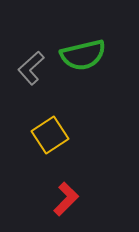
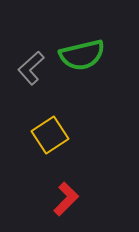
green semicircle: moved 1 px left
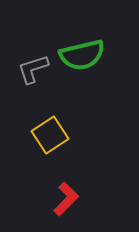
gray L-shape: moved 2 px right, 1 px down; rotated 24 degrees clockwise
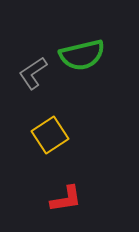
gray L-shape: moved 4 px down; rotated 16 degrees counterclockwise
red L-shape: rotated 36 degrees clockwise
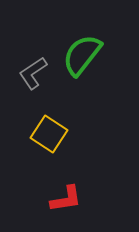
green semicircle: rotated 141 degrees clockwise
yellow square: moved 1 px left, 1 px up; rotated 24 degrees counterclockwise
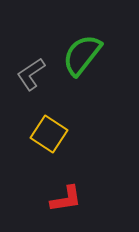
gray L-shape: moved 2 px left, 1 px down
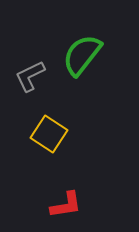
gray L-shape: moved 1 px left, 2 px down; rotated 8 degrees clockwise
red L-shape: moved 6 px down
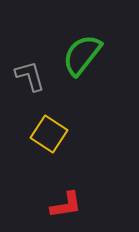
gray L-shape: rotated 100 degrees clockwise
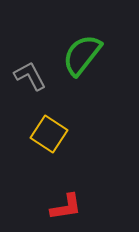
gray L-shape: rotated 12 degrees counterclockwise
red L-shape: moved 2 px down
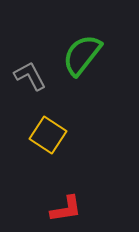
yellow square: moved 1 px left, 1 px down
red L-shape: moved 2 px down
